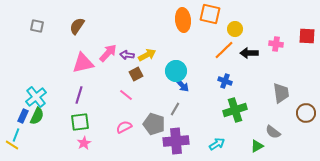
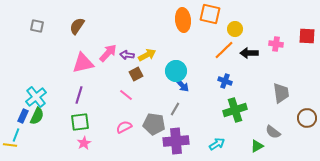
brown circle: moved 1 px right, 5 px down
gray pentagon: rotated 10 degrees counterclockwise
yellow line: moved 2 px left; rotated 24 degrees counterclockwise
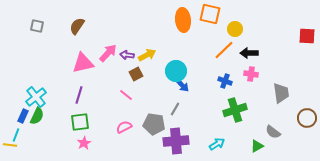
pink cross: moved 25 px left, 30 px down
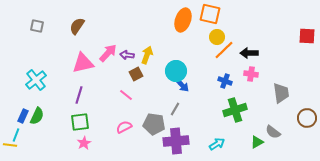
orange ellipse: rotated 25 degrees clockwise
yellow circle: moved 18 px left, 8 px down
yellow arrow: rotated 42 degrees counterclockwise
cyan cross: moved 17 px up
green triangle: moved 4 px up
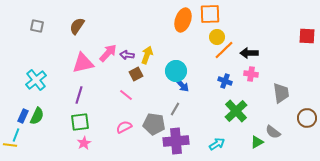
orange square: rotated 15 degrees counterclockwise
green cross: moved 1 px right, 1 px down; rotated 25 degrees counterclockwise
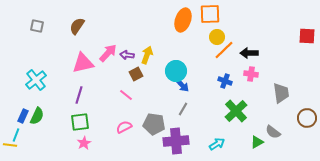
gray line: moved 8 px right
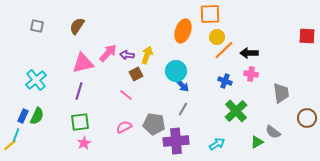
orange ellipse: moved 11 px down
purple line: moved 4 px up
yellow line: rotated 48 degrees counterclockwise
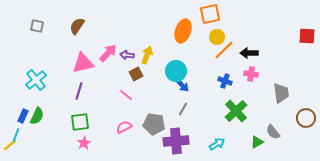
orange square: rotated 10 degrees counterclockwise
brown circle: moved 1 px left
gray semicircle: rotated 14 degrees clockwise
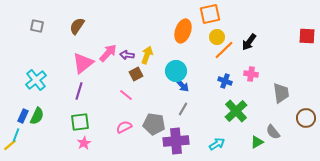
black arrow: moved 11 px up; rotated 54 degrees counterclockwise
pink triangle: rotated 25 degrees counterclockwise
